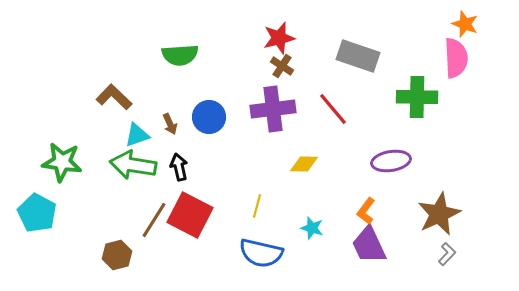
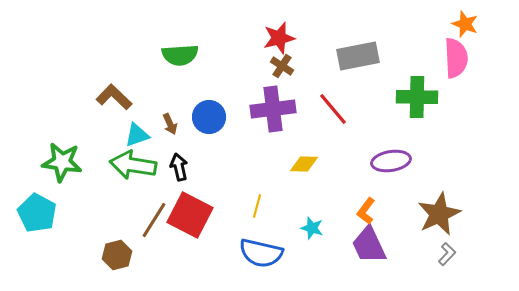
gray rectangle: rotated 30 degrees counterclockwise
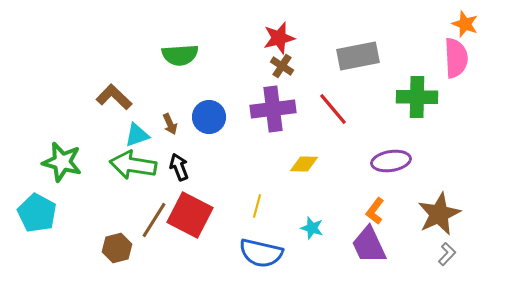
green star: rotated 6 degrees clockwise
black arrow: rotated 8 degrees counterclockwise
orange L-shape: moved 9 px right
brown hexagon: moved 7 px up
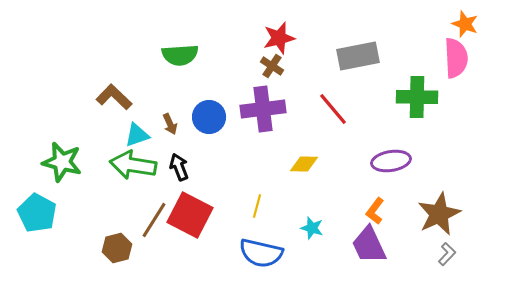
brown cross: moved 10 px left
purple cross: moved 10 px left
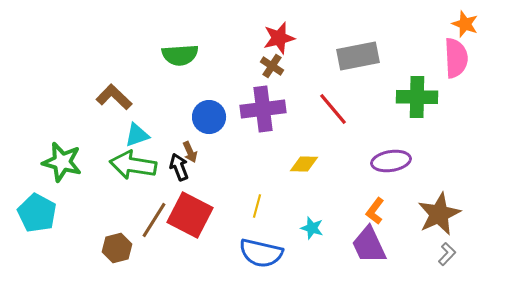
brown arrow: moved 20 px right, 28 px down
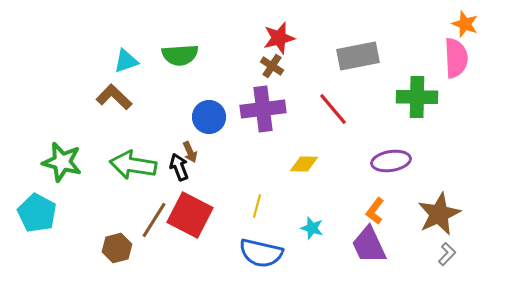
cyan triangle: moved 11 px left, 74 px up
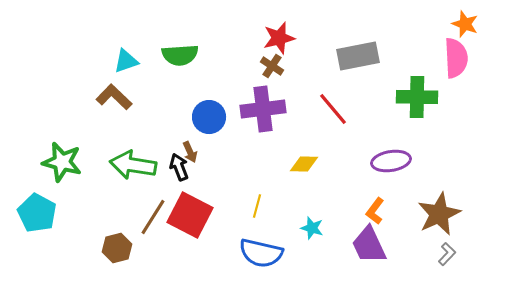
brown line: moved 1 px left, 3 px up
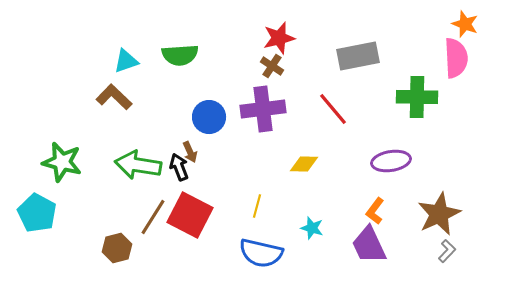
green arrow: moved 5 px right
gray L-shape: moved 3 px up
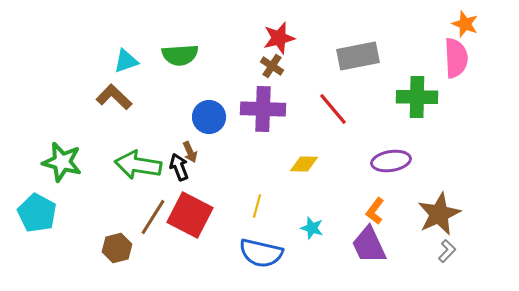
purple cross: rotated 9 degrees clockwise
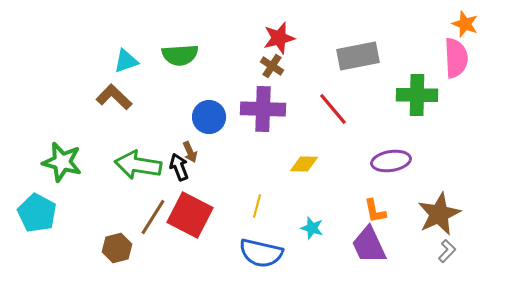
green cross: moved 2 px up
orange L-shape: rotated 48 degrees counterclockwise
